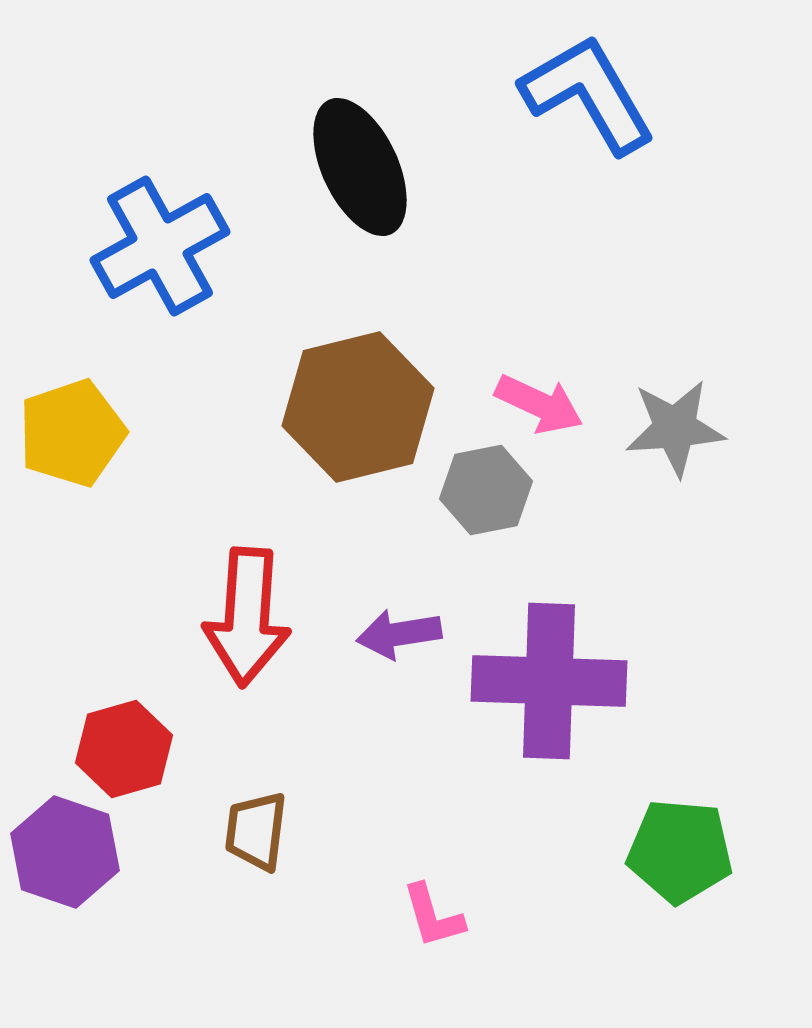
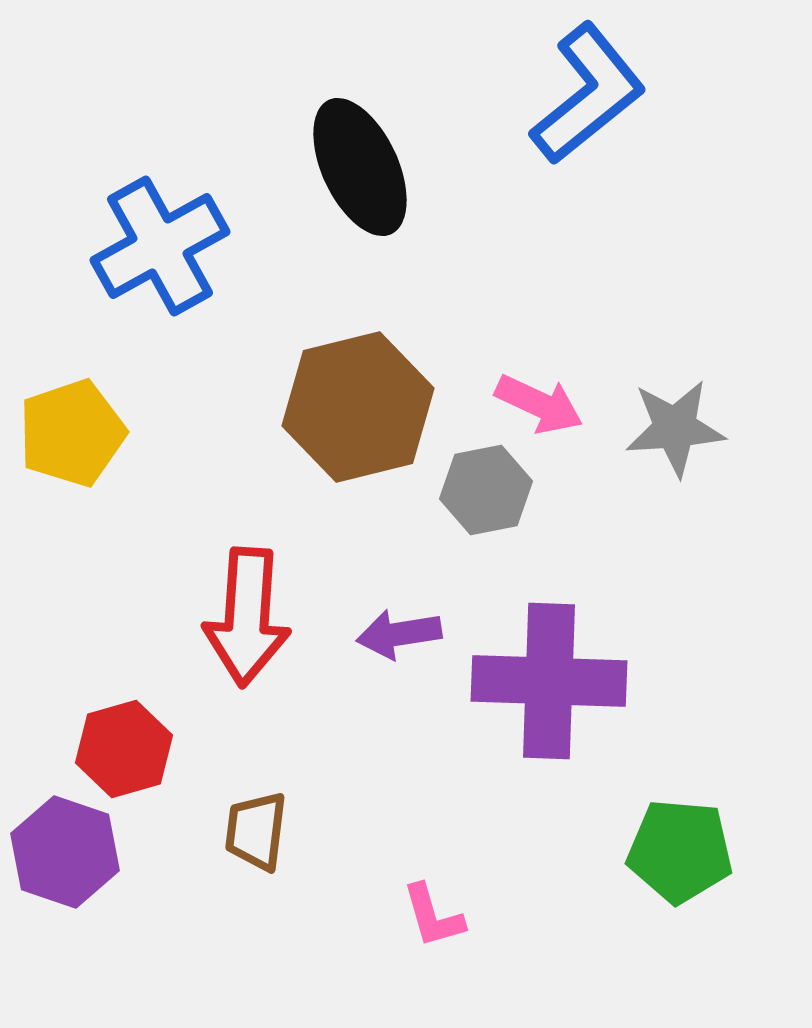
blue L-shape: rotated 81 degrees clockwise
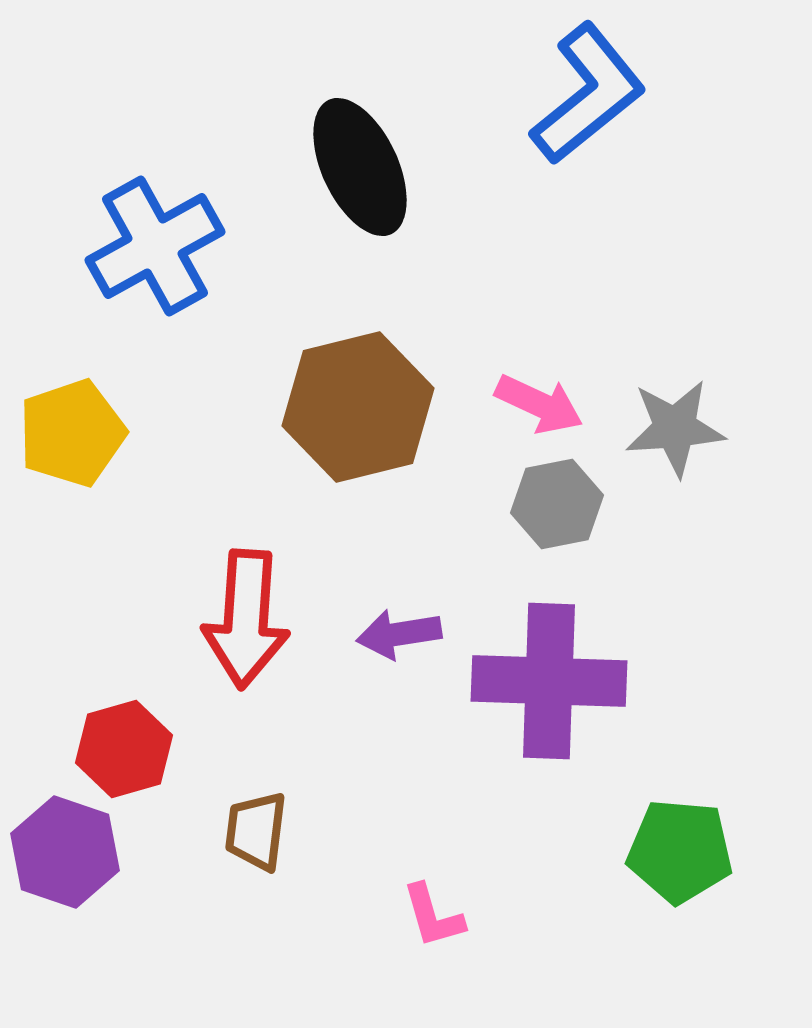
blue cross: moved 5 px left
gray hexagon: moved 71 px right, 14 px down
red arrow: moved 1 px left, 2 px down
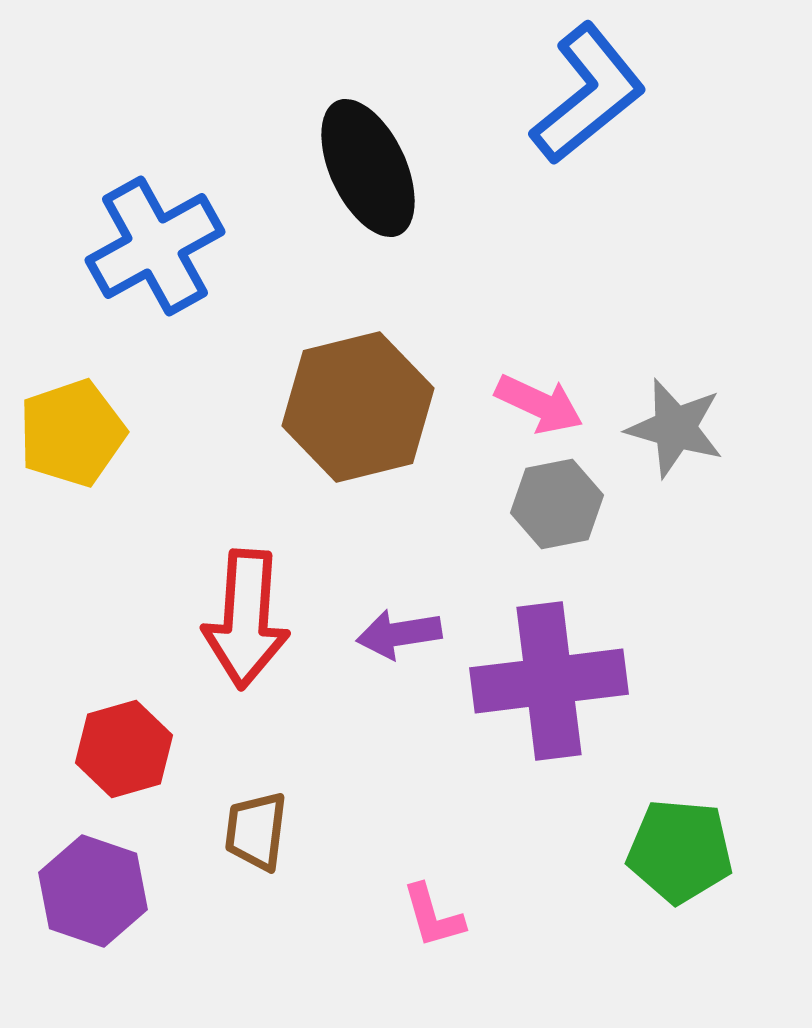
black ellipse: moved 8 px right, 1 px down
gray star: rotated 20 degrees clockwise
purple cross: rotated 9 degrees counterclockwise
purple hexagon: moved 28 px right, 39 px down
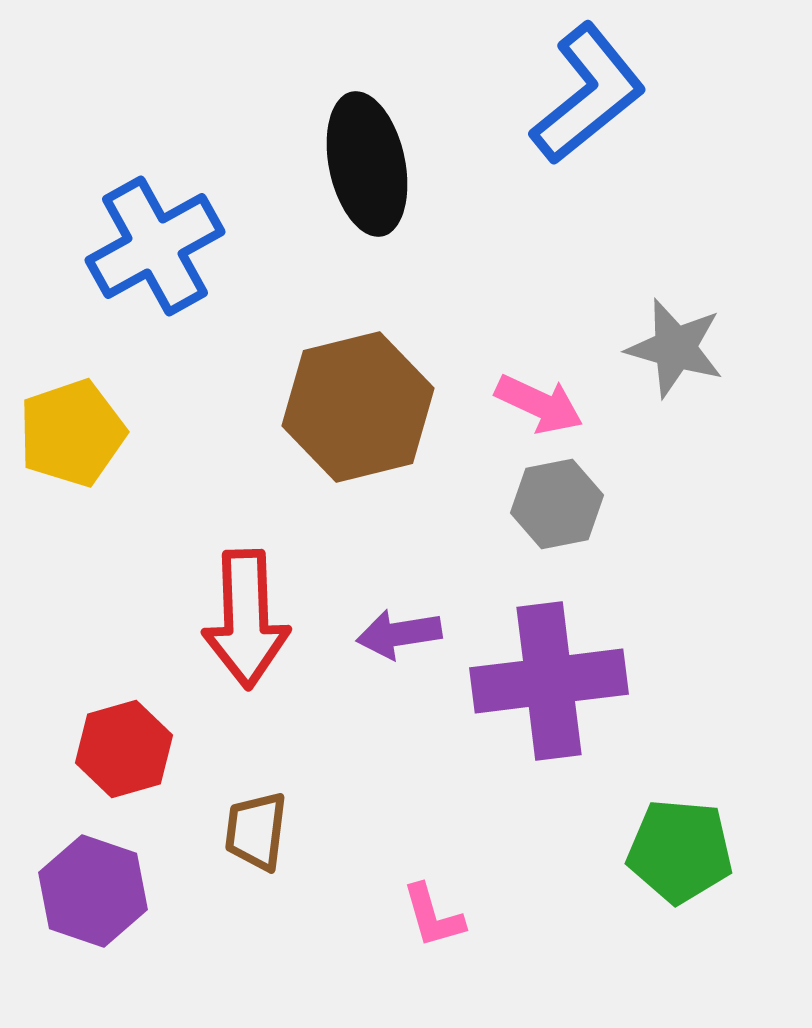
black ellipse: moved 1 px left, 4 px up; rotated 13 degrees clockwise
gray star: moved 80 px up
red arrow: rotated 6 degrees counterclockwise
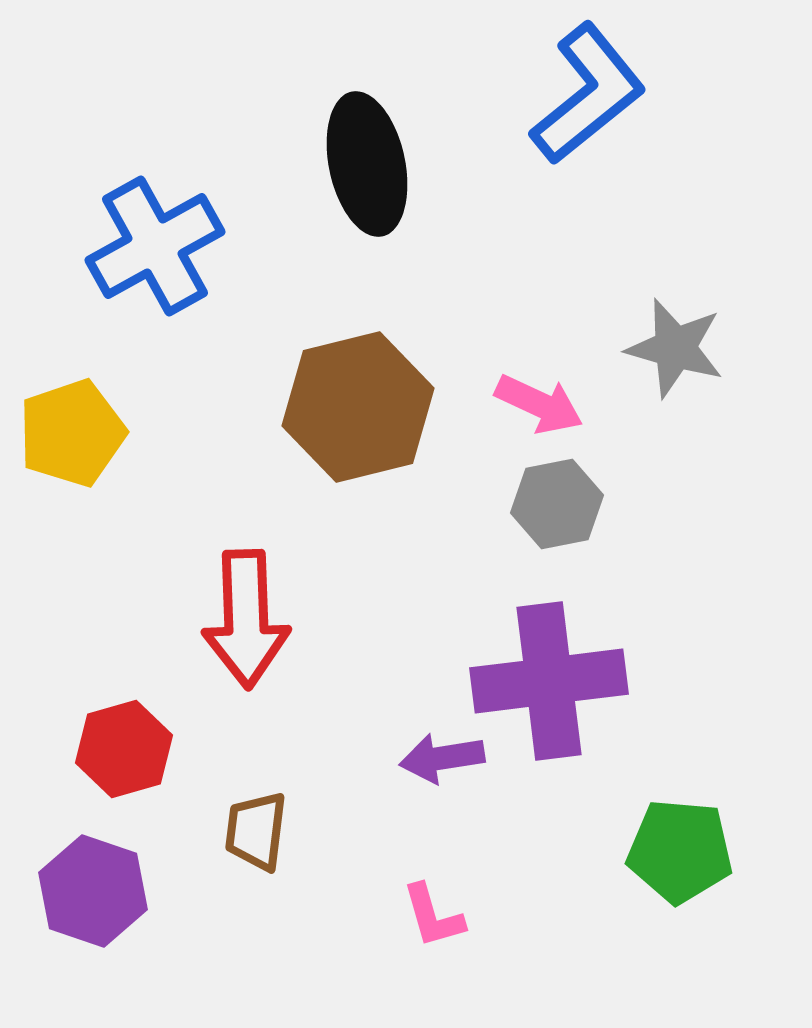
purple arrow: moved 43 px right, 124 px down
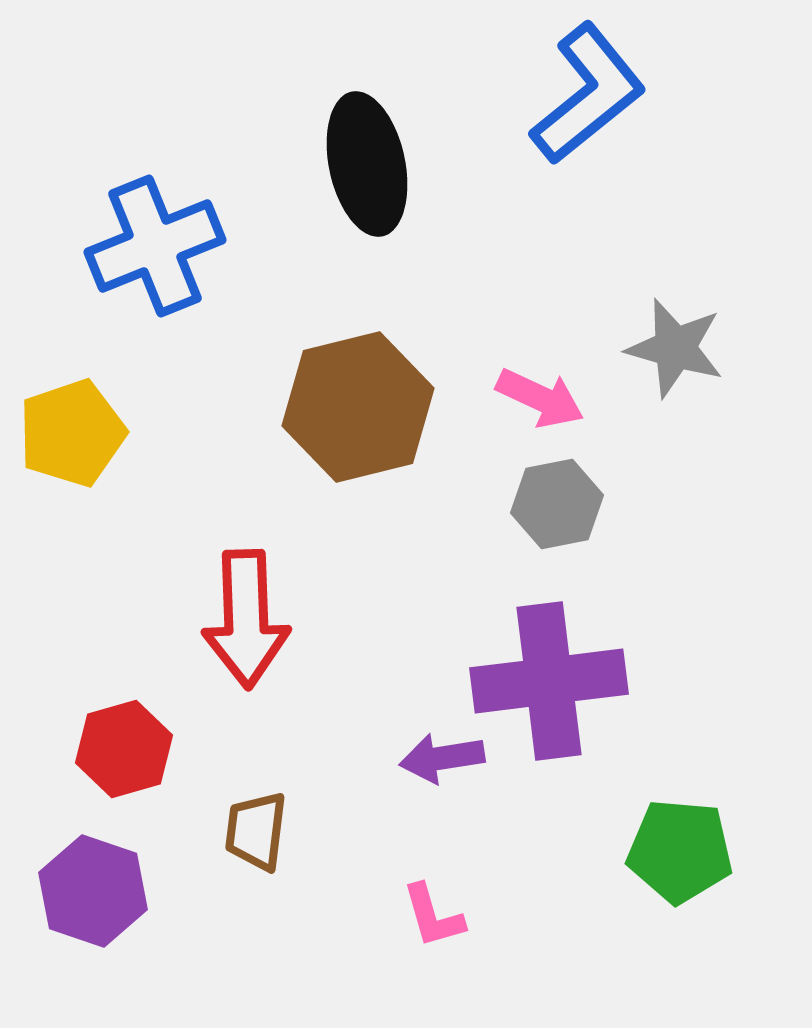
blue cross: rotated 7 degrees clockwise
pink arrow: moved 1 px right, 6 px up
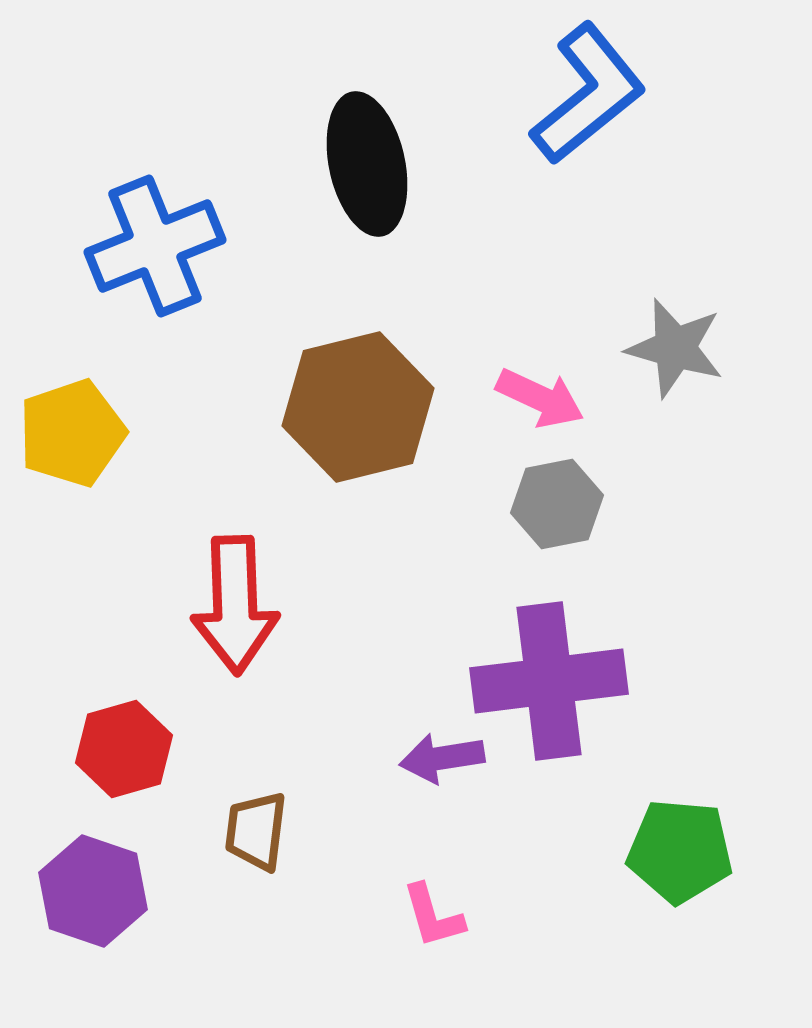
red arrow: moved 11 px left, 14 px up
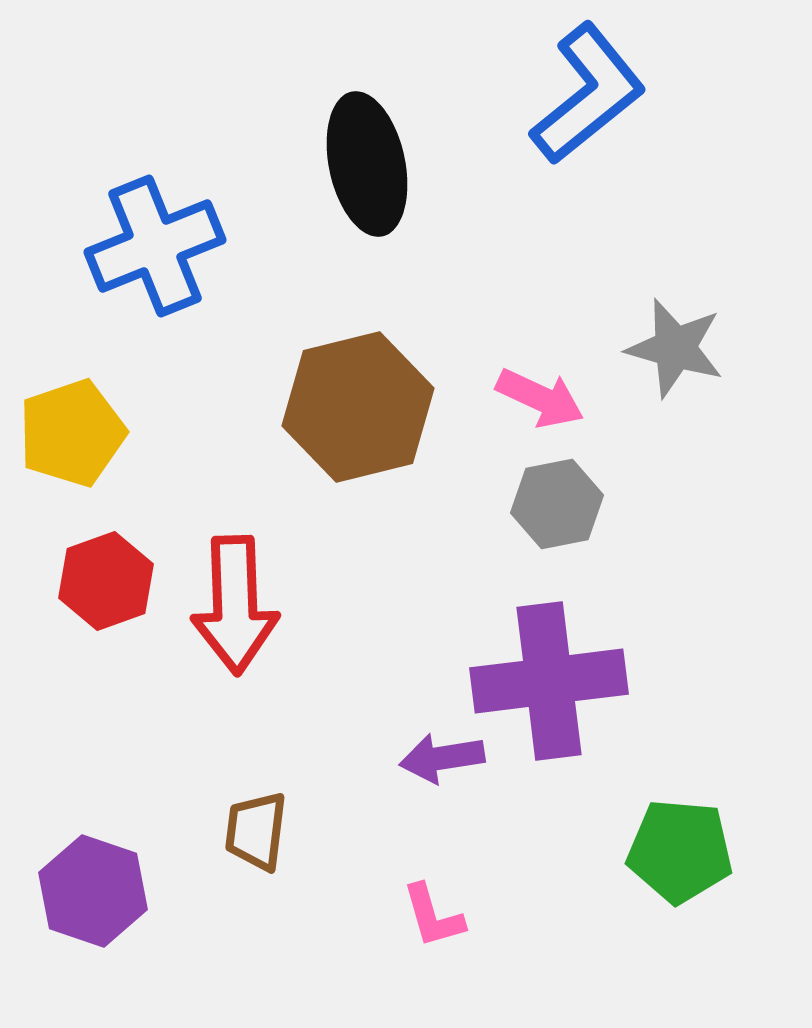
red hexagon: moved 18 px left, 168 px up; rotated 4 degrees counterclockwise
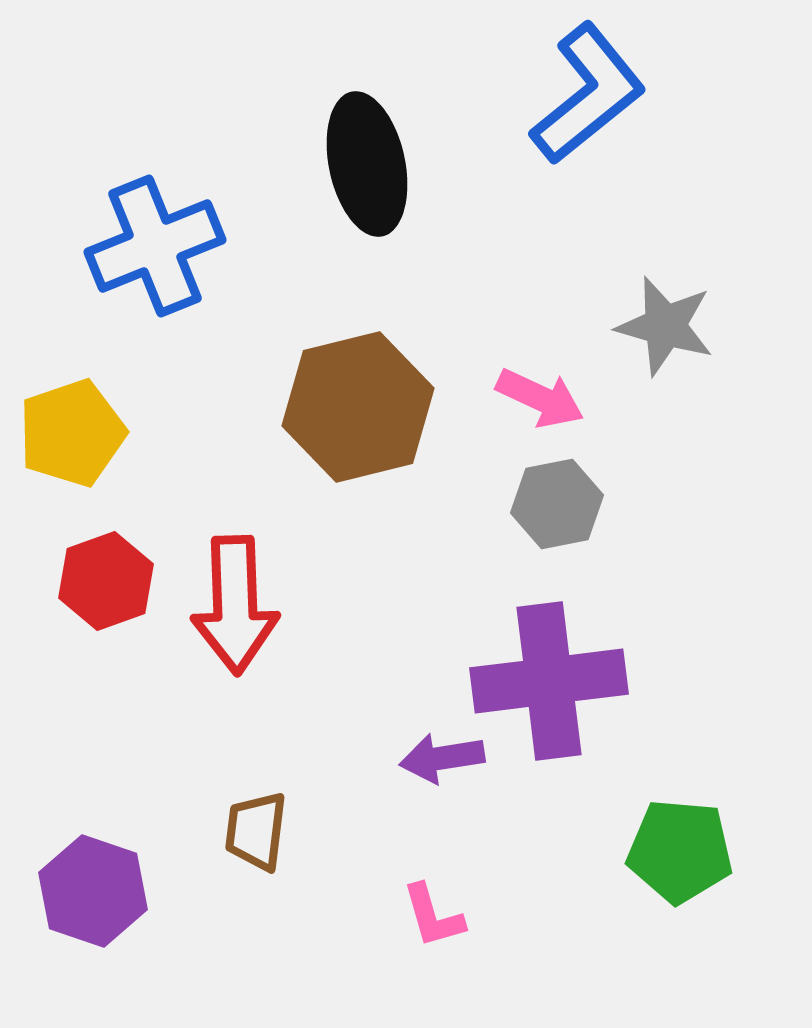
gray star: moved 10 px left, 22 px up
